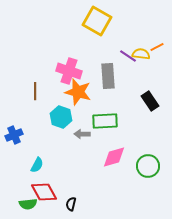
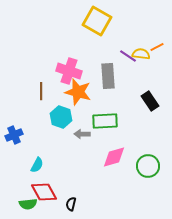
brown line: moved 6 px right
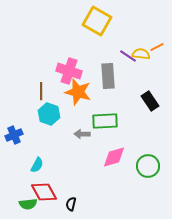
cyan hexagon: moved 12 px left, 3 px up
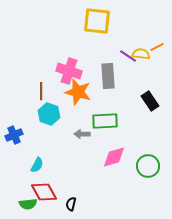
yellow square: rotated 24 degrees counterclockwise
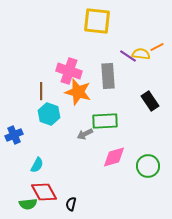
gray arrow: moved 3 px right; rotated 28 degrees counterclockwise
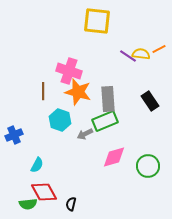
orange line: moved 2 px right, 2 px down
gray rectangle: moved 23 px down
brown line: moved 2 px right
cyan hexagon: moved 11 px right, 6 px down
green rectangle: rotated 20 degrees counterclockwise
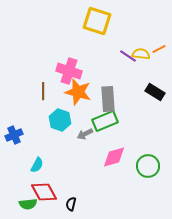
yellow square: rotated 12 degrees clockwise
black rectangle: moved 5 px right, 9 px up; rotated 24 degrees counterclockwise
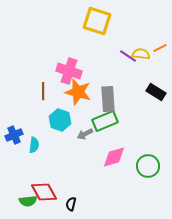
orange line: moved 1 px right, 1 px up
black rectangle: moved 1 px right
cyan semicircle: moved 3 px left, 20 px up; rotated 21 degrees counterclockwise
green semicircle: moved 3 px up
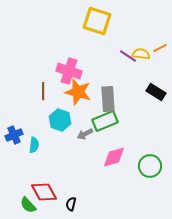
green circle: moved 2 px right
green semicircle: moved 4 px down; rotated 54 degrees clockwise
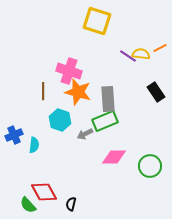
black rectangle: rotated 24 degrees clockwise
pink diamond: rotated 15 degrees clockwise
